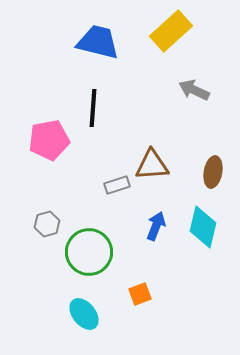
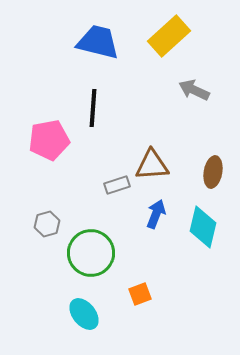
yellow rectangle: moved 2 px left, 5 px down
blue arrow: moved 12 px up
green circle: moved 2 px right, 1 px down
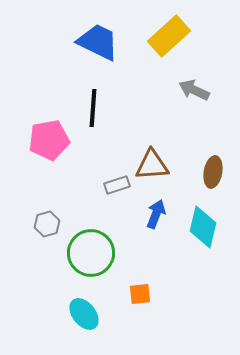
blue trapezoid: rotated 12 degrees clockwise
orange square: rotated 15 degrees clockwise
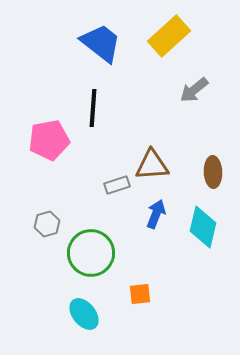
blue trapezoid: moved 3 px right, 1 px down; rotated 12 degrees clockwise
gray arrow: rotated 64 degrees counterclockwise
brown ellipse: rotated 12 degrees counterclockwise
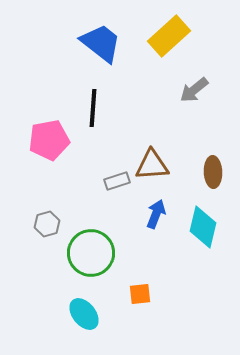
gray rectangle: moved 4 px up
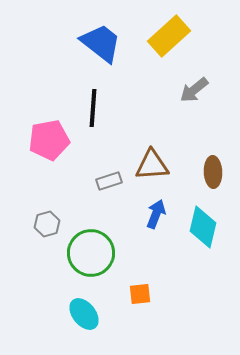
gray rectangle: moved 8 px left
